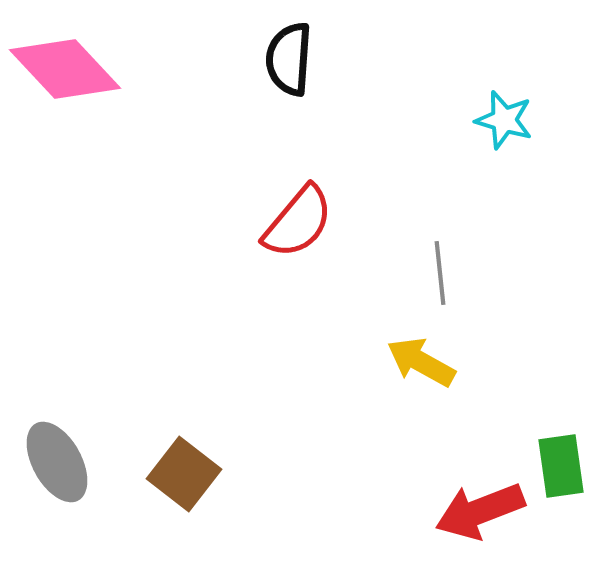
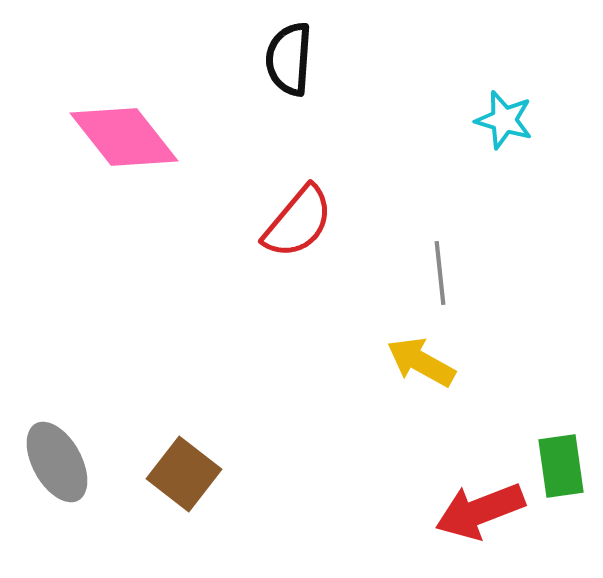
pink diamond: moved 59 px right, 68 px down; rotated 5 degrees clockwise
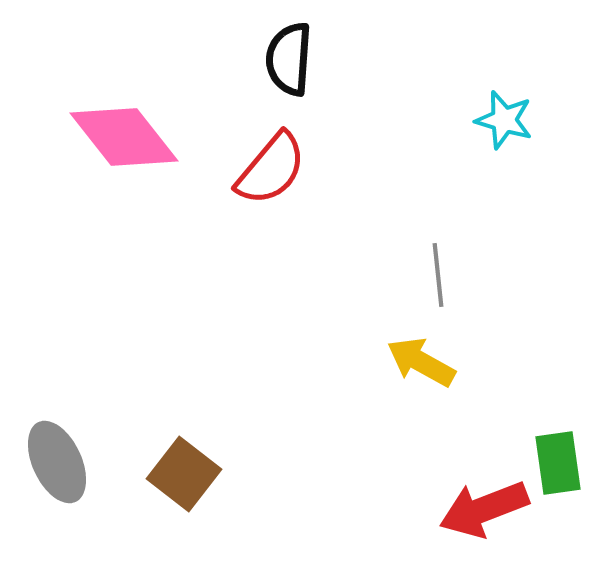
red semicircle: moved 27 px left, 53 px up
gray line: moved 2 px left, 2 px down
gray ellipse: rotated 4 degrees clockwise
green rectangle: moved 3 px left, 3 px up
red arrow: moved 4 px right, 2 px up
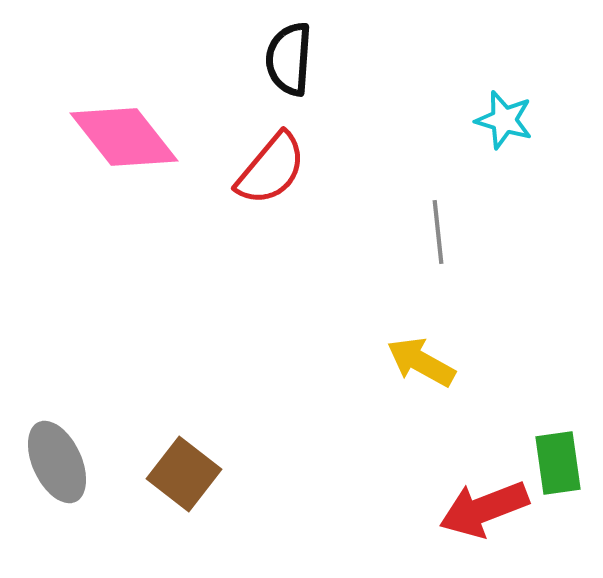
gray line: moved 43 px up
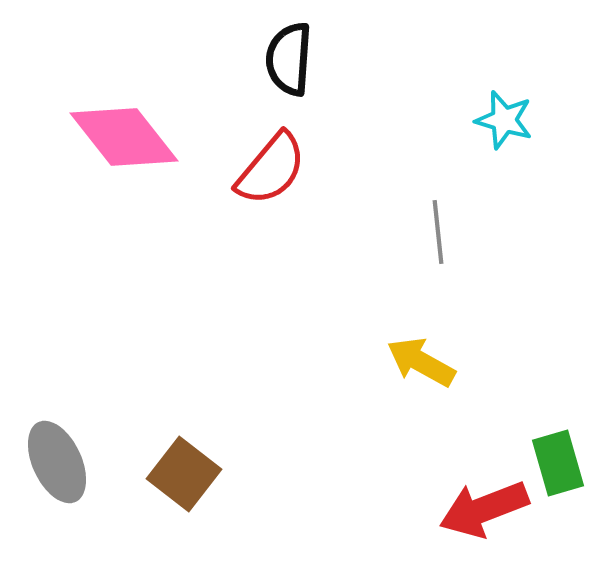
green rectangle: rotated 8 degrees counterclockwise
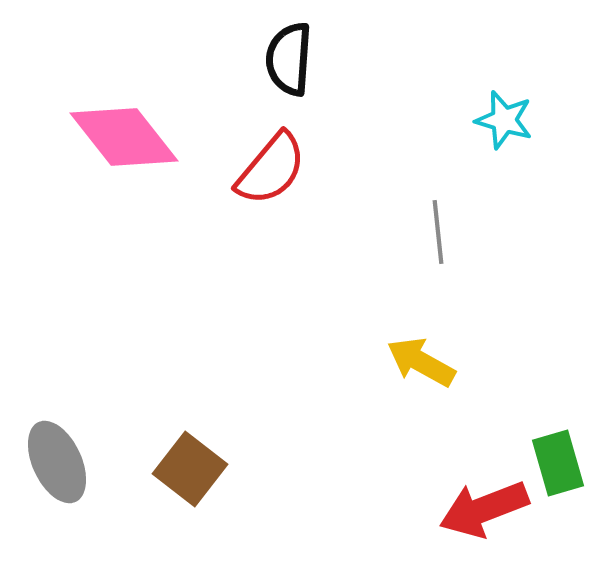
brown square: moved 6 px right, 5 px up
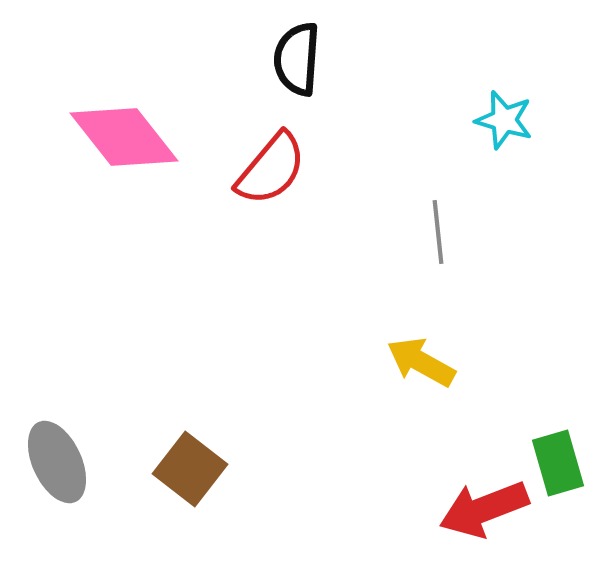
black semicircle: moved 8 px right
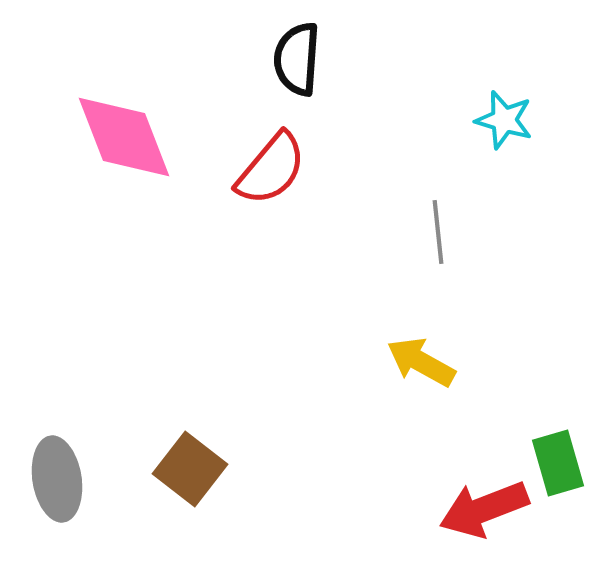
pink diamond: rotated 17 degrees clockwise
gray ellipse: moved 17 px down; rotated 16 degrees clockwise
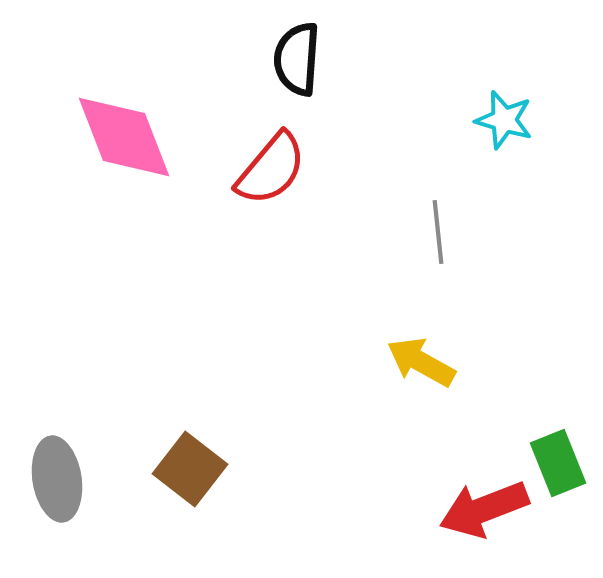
green rectangle: rotated 6 degrees counterclockwise
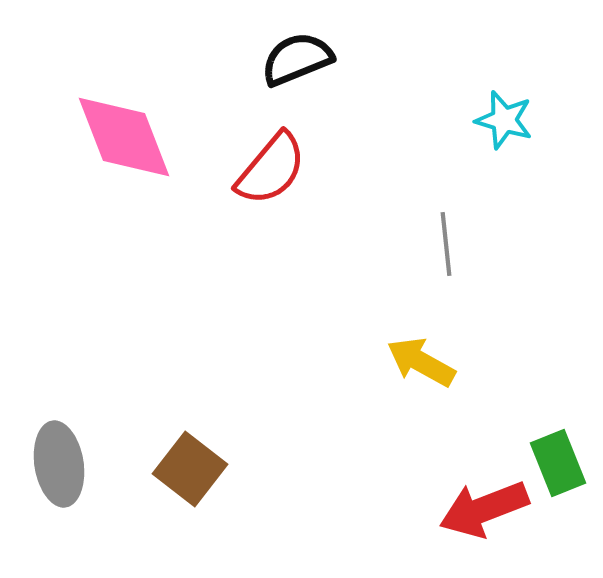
black semicircle: rotated 64 degrees clockwise
gray line: moved 8 px right, 12 px down
gray ellipse: moved 2 px right, 15 px up
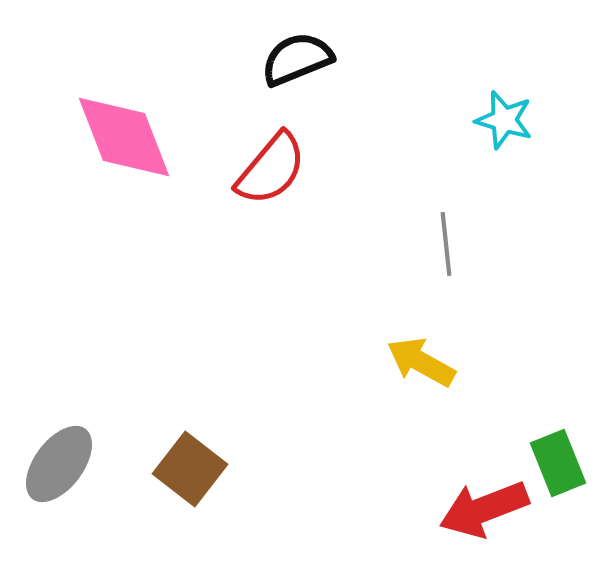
gray ellipse: rotated 46 degrees clockwise
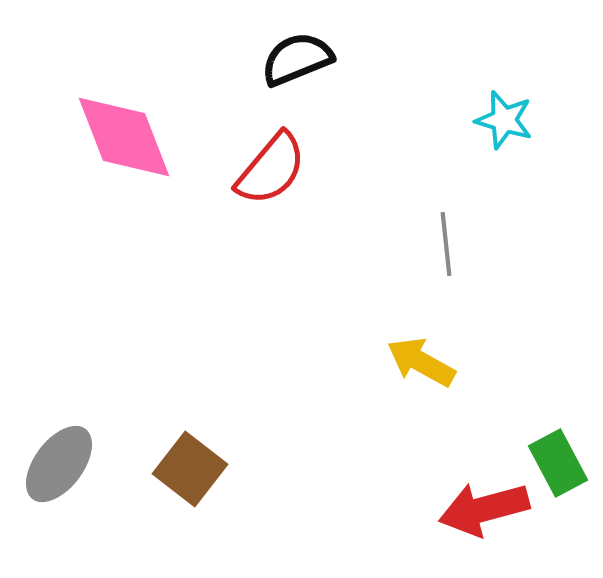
green rectangle: rotated 6 degrees counterclockwise
red arrow: rotated 6 degrees clockwise
